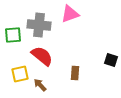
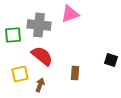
brown arrow: rotated 64 degrees clockwise
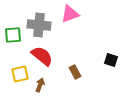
brown rectangle: moved 1 px up; rotated 32 degrees counterclockwise
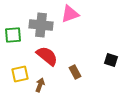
gray cross: moved 2 px right
red semicircle: moved 5 px right
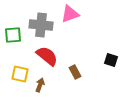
yellow square: rotated 24 degrees clockwise
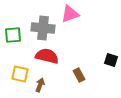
gray cross: moved 2 px right, 3 px down
red semicircle: rotated 25 degrees counterclockwise
brown rectangle: moved 4 px right, 3 px down
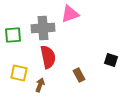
gray cross: rotated 10 degrees counterclockwise
red semicircle: moved 1 px right, 1 px down; rotated 65 degrees clockwise
yellow square: moved 1 px left, 1 px up
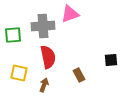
gray cross: moved 2 px up
black square: rotated 24 degrees counterclockwise
brown arrow: moved 4 px right
